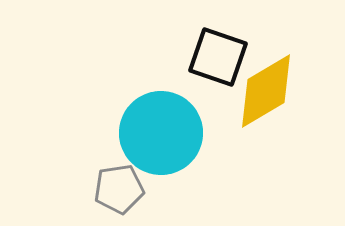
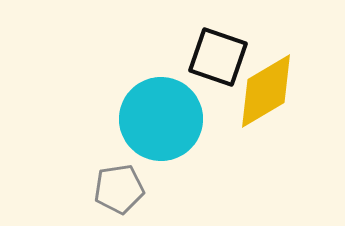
cyan circle: moved 14 px up
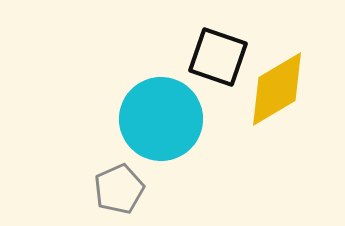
yellow diamond: moved 11 px right, 2 px up
gray pentagon: rotated 15 degrees counterclockwise
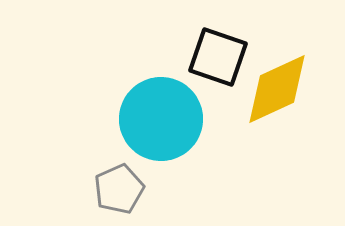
yellow diamond: rotated 6 degrees clockwise
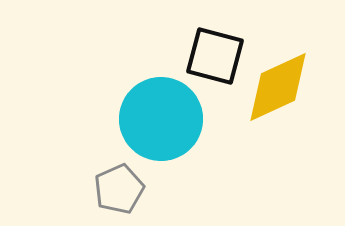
black square: moved 3 px left, 1 px up; rotated 4 degrees counterclockwise
yellow diamond: moved 1 px right, 2 px up
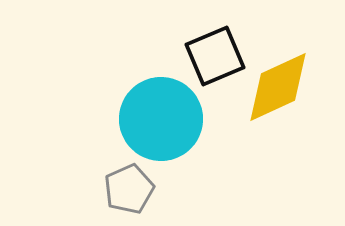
black square: rotated 38 degrees counterclockwise
gray pentagon: moved 10 px right
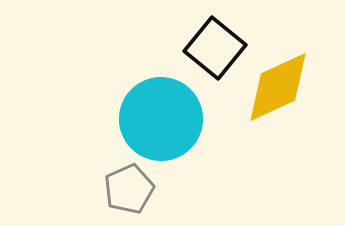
black square: moved 8 px up; rotated 28 degrees counterclockwise
